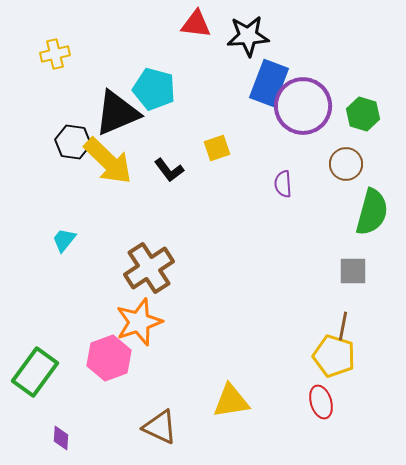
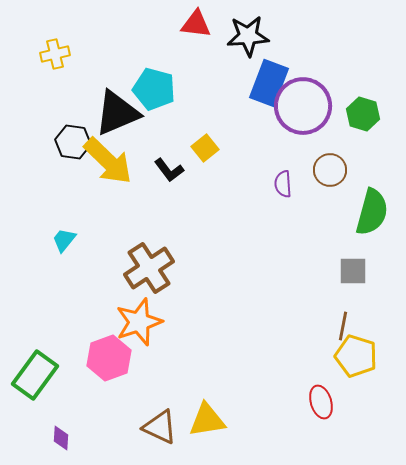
yellow square: moved 12 px left; rotated 20 degrees counterclockwise
brown circle: moved 16 px left, 6 px down
yellow pentagon: moved 22 px right
green rectangle: moved 3 px down
yellow triangle: moved 24 px left, 19 px down
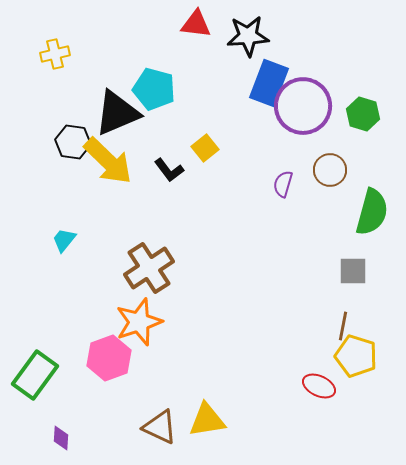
purple semicircle: rotated 20 degrees clockwise
red ellipse: moved 2 px left, 16 px up; rotated 48 degrees counterclockwise
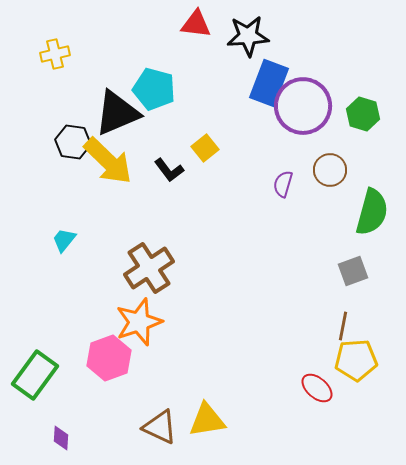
gray square: rotated 20 degrees counterclockwise
yellow pentagon: moved 4 px down; rotated 21 degrees counterclockwise
red ellipse: moved 2 px left, 2 px down; rotated 16 degrees clockwise
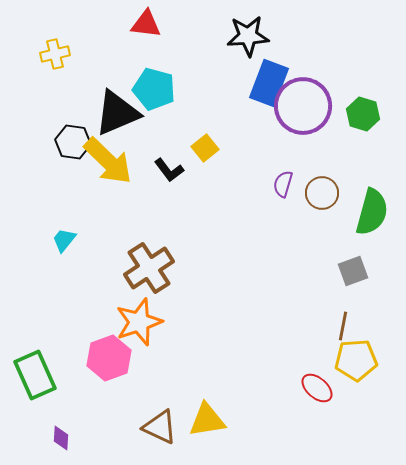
red triangle: moved 50 px left
brown circle: moved 8 px left, 23 px down
green rectangle: rotated 60 degrees counterclockwise
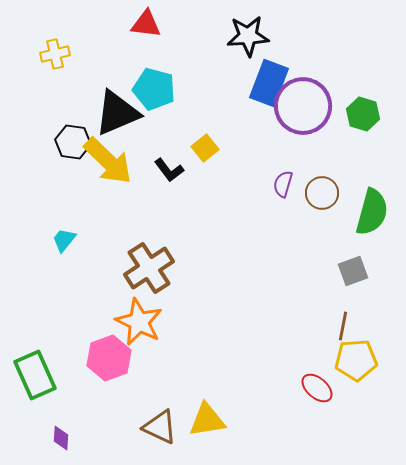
orange star: rotated 27 degrees counterclockwise
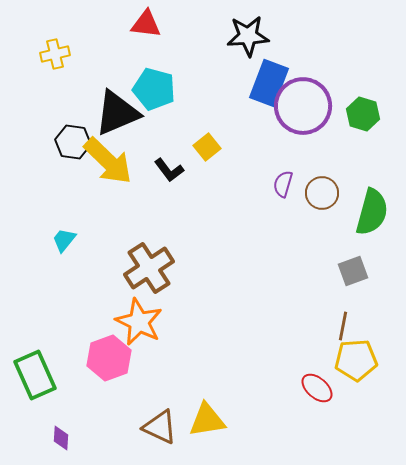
yellow square: moved 2 px right, 1 px up
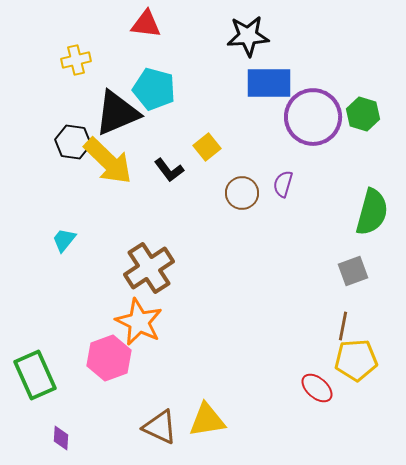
yellow cross: moved 21 px right, 6 px down
blue rectangle: rotated 69 degrees clockwise
purple circle: moved 10 px right, 11 px down
brown circle: moved 80 px left
